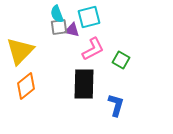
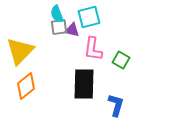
pink L-shape: rotated 125 degrees clockwise
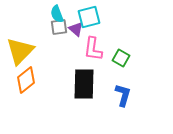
purple triangle: moved 4 px right, 1 px up; rotated 28 degrees clockwise
green square: moved 2 px up
orange diamond: moved 6 px up
blue L-shape: moved 7 px right, 10 px up
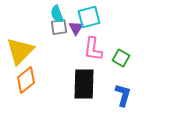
purple triangle: moved 1 px up; rotated 21 degrees clockwise
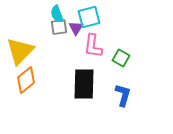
pink L-shape: moved 3 px up
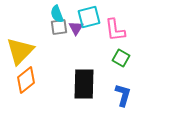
pink L-shape: moved 22 px right, 16 px up; rotated 15 degrees counterclockwise
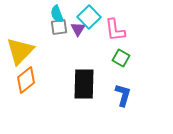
cyan square: rotated 30 degrees counterclockwise
purple triangle: moved 2 px right, 1 px down
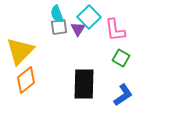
blue L-shape: rotated 40 degrees clockwise
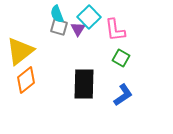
gray square: rotated 24 degrees clockwise
yellow triangle: rotated 8 degrees clockwise
